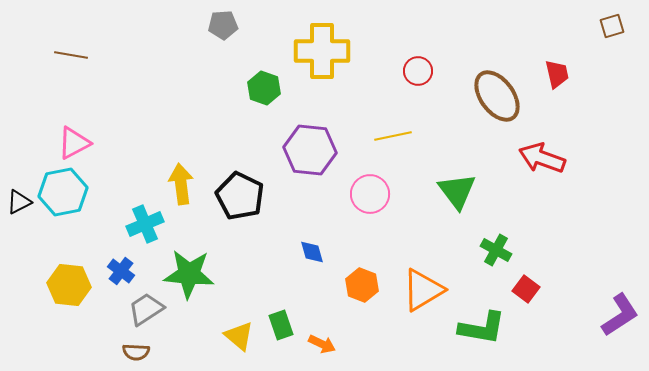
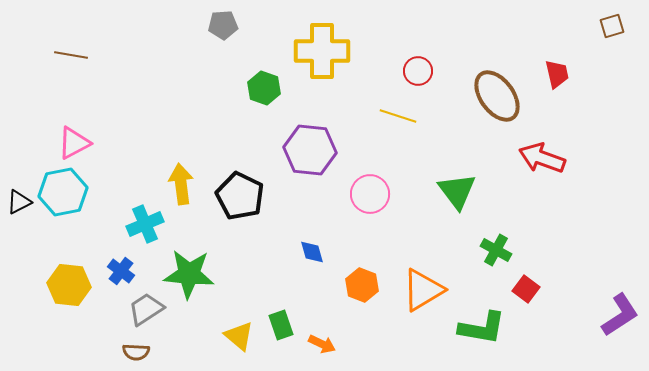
yellow line: moved 5 px right, 20 px up; rotated 30 degrees clockwise
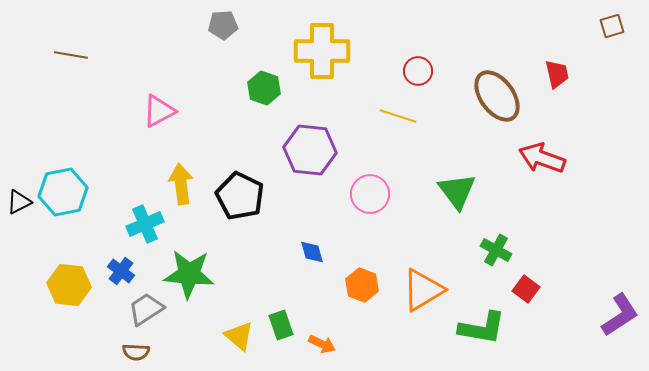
pink triangle: moved 85 px right, 32 px up
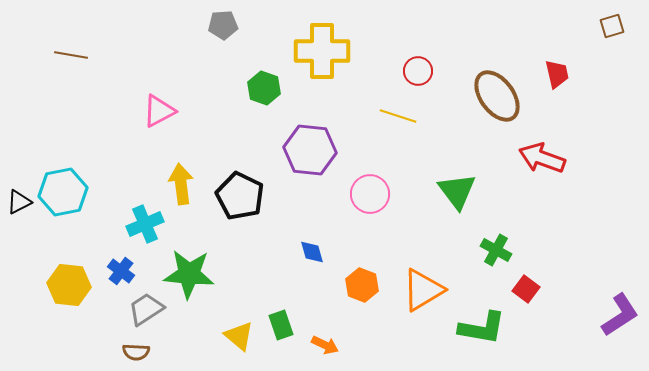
orange arrow: moved 3 px right, 1 px down
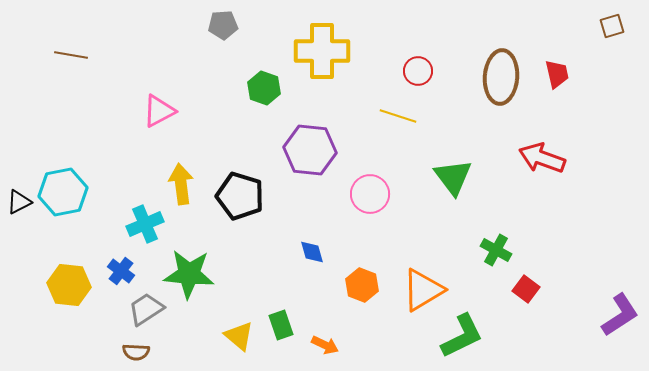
brown ellipse: moved 4 px right, 19 px up; rotated 40 degrees clockwise
green triangle: moved 4 px left, 14 px up
black pentagon: rotated 9 degrees counterclockwise
green L-shape: moved 20 px left, 8 px down; rotated 36 degrees counterclockwise
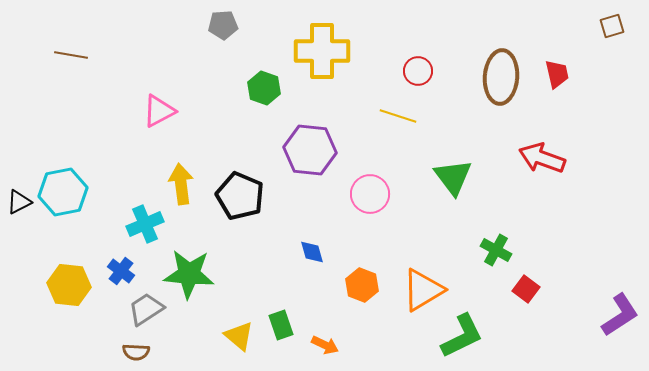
black pentagon: rotated 6 degrees clockwise
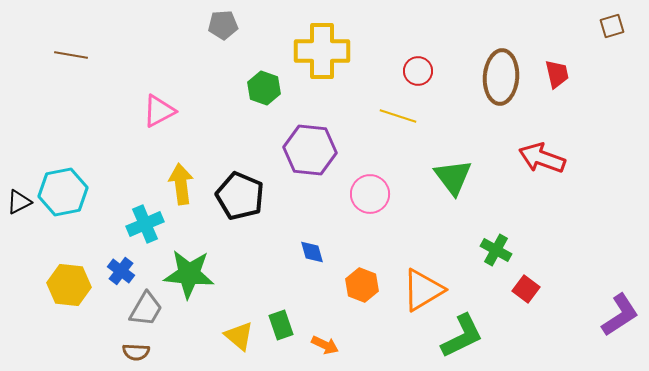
gray trapezoid: rotated 153 degrees clockwise
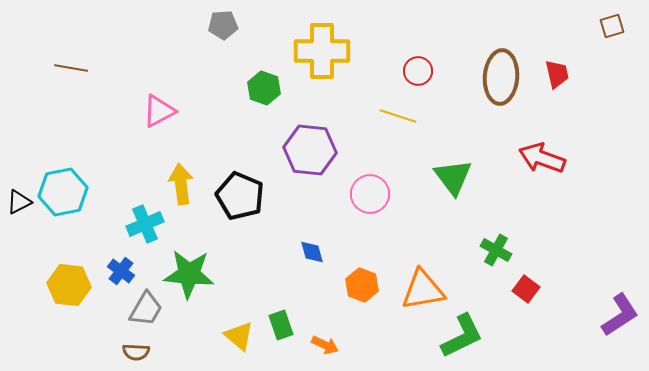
brown line: moved 13 px down
orange triangle: rotated 21 degrees clockwise
